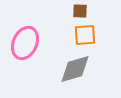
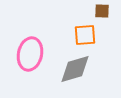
brown square: moved 22 px right
pink ellipse: moved 5 px right, 11 px down; rotated 12 degrees counterclockwise
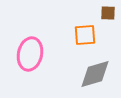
brown square: moved 6 px right, 2 px down
gray diamond: moved 20 px right, 5 px down
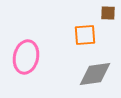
pink ellipse: moved 4 px left, 3 px down
gray diamond: rotated 8 degrees clockwise
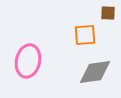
pink ellipse: moved 2 px right, 4 px down
gray diamond: moved 2 px up
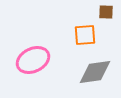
brown square: moved 2 px left, 1 px up
pink ellipse: moved 5 px right, 1 px up; rotated 52 degrees clockwise
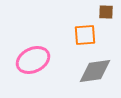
gray diamond: moved 1 px up
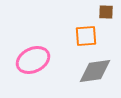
orange square: moved 1 px right, 1 px down
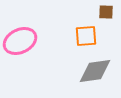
pink ellipse: moved 13 px left, 19 px up
